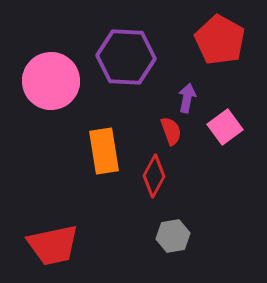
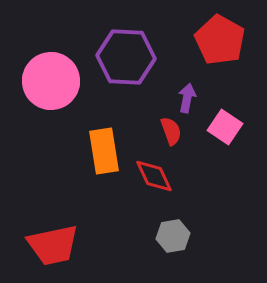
pink square: rotated 20 degrees counterclockwise
red diamond: rotated 54 degrees counterclockwise
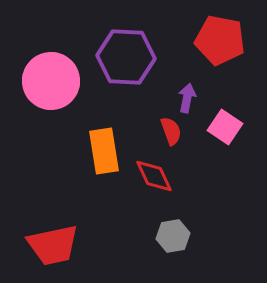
red pentagon: rotated 18 degrees counterclockwise
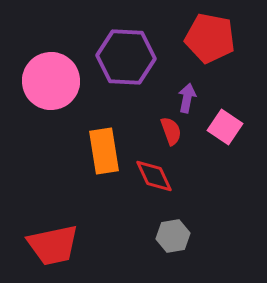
red pentagon: moved 10 px left, 2 px up
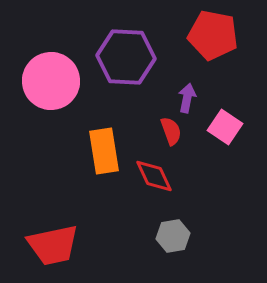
red pentagon: moved 3 px right, 3 px up
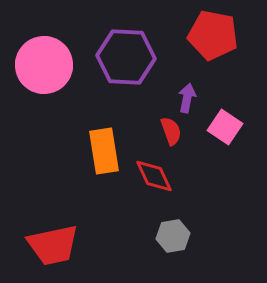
pink circle: moved 7 px left, 16 px up
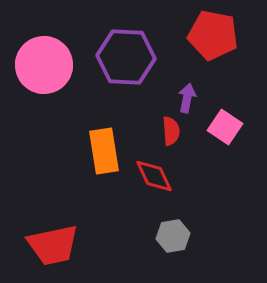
red semicircle: rotated 16 degrees clockwise
